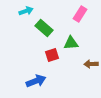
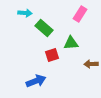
cyan arrow: moved 1 px left, 2 px down; rotated 24 degrees clockwise
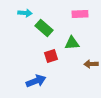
pink rectangle: rotated 56 degrees clockwise
green triangle: moved 1 px right
red square: moved 1 px left, 1 px down
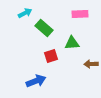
cyan arrow: rotated 32 degrees counterclockwise
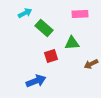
brown arrow: rotated 24 degrees counterclockwise
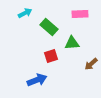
green rectangle: moved 5 px right, 1 px up
brown arrow: rotated 16 degrees counterclockwise
blue arrow: moved 1 px right, 1 px up
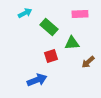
brown arrow: moved 3 px left, 2 px up
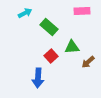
pink rectangle: moved 2 px right, 3 px up
green triangle: moved 4 px down
red square: rotated 24 degrees counterclockwise
blue arrow: moved 1 px right, 2 px up; rotated 114 degrees clockwise
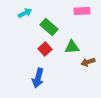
red square: moved 6 px left, 7 px up
brown arrow: rotated 24 degrees clockwise
blue arrow: rotated 12 degrees clockwise
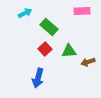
green triangle: moved 3 px left, 4 px down
